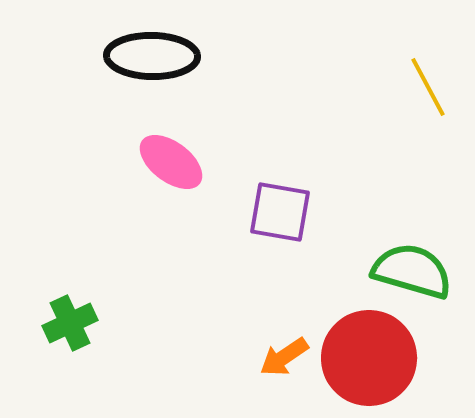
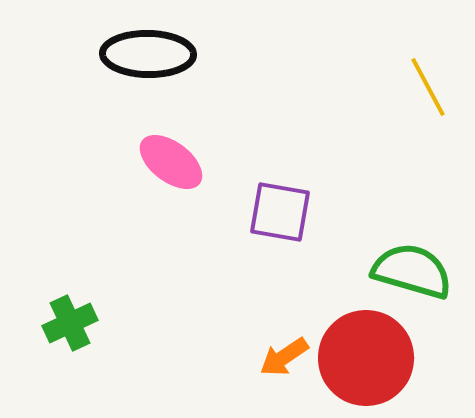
black ellipse: moved 4 px left, 2 px up
red circle: moved 3 px left
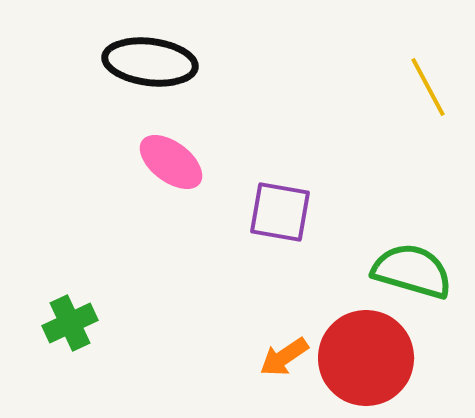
black ellipse: moved 2 px right, 8 px down; rotated 6 degrees clockwise
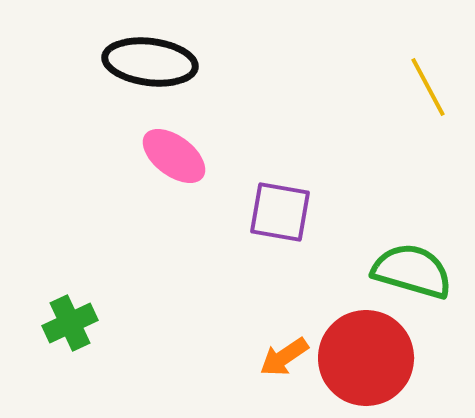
pink ellipse: moved 3 px right, 6 px up
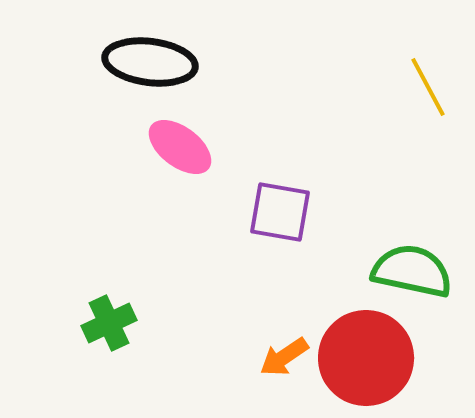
pink ellipse: moved 6 px right, 9 px up
green semicircle: rotated 4 degrees counterclockwise
green cross: moved 39 px right
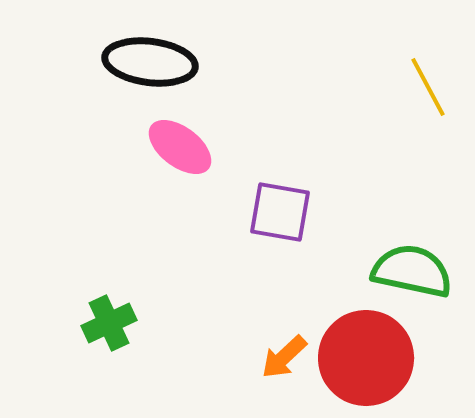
orange arrow: rotated 9 degrees counterclockwise
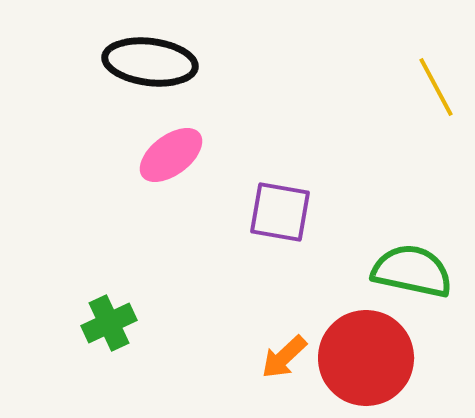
yellow line: moved 8 px right
pink ellipse: moved 9 px left, 8 px down; rotated 74 degrees counterclockwise
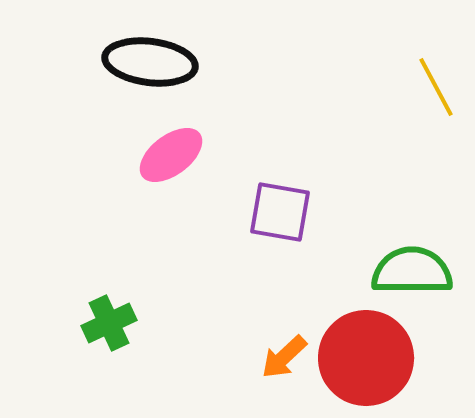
green semicircle: rotated 12 degrees counterclockwise
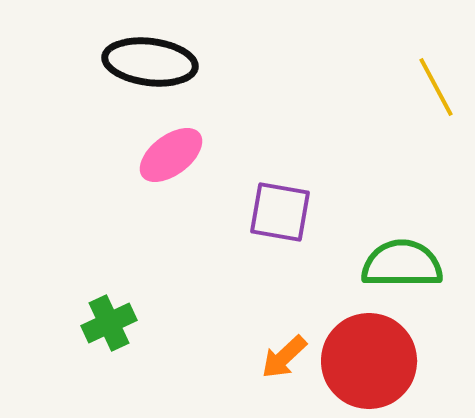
green semicircle: moved 10 px left, 7 px up
red circle: moved 3 px right, 3 px down
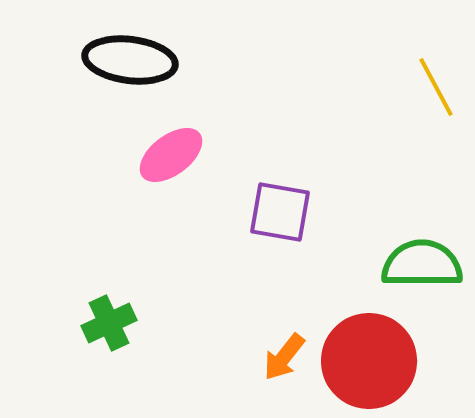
black ellipse: moved 20 px left, 2 px up
green semicircle: moved 20 px right
orange arrow: rotated 9 degrees counterclockwise
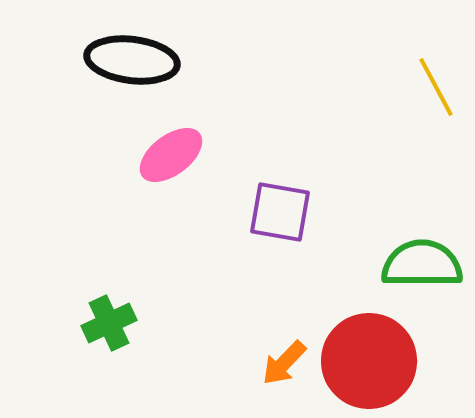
black ellipse: moved 2 px right
orange arrow: moved 6 px down; rotated 6 degrees clockwise
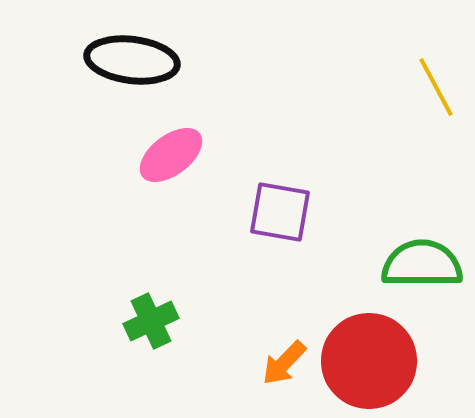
green cross: moved 42 px right, 2 px up
